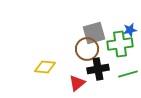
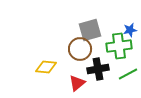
gray square: moved 4 px left, 3 px up
green cross: moved 1 px left, 2 px down
brown circle: moved 7 px left
yellow diamond: moved 1 px right
green line: rotated 12 degrees counterclockwise
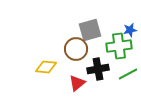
brown circle: moved 4 px left
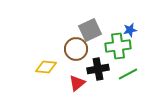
gray square: rotated 10 degrees counterclockwise
green cross: moved 1 px left
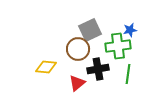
brown circle: moved 2 px right
green line: rotated 54 degrees counterclockwise
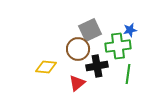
black cross: moved 1 px left, 3 px up
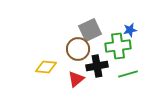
green line: rotated 66 degrees clockwise
red triangle: moved 1 px left, 4 px up
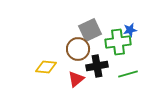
green cross: moved 4 px up
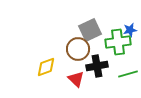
yellow diamond: rotated 25 degrees counterclockwise
red triangle: rotated 36 degrees counterclockwise
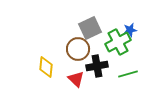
gray square: moved 2 px up
green cross: rotated 20 degrees counterclockwise
yellow diamond: rotated 65 degrees counterclockwise
